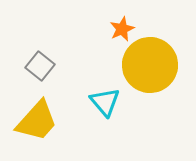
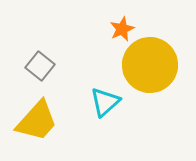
cyan triangle: rotated 28 degrees clockwise
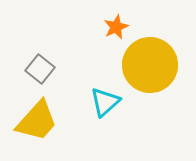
orange star: moved 6 px left, 2 px up
gray square: moved 3 px down
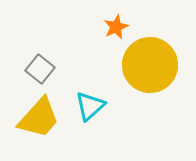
cyan triangle: moved 15 px left, 4 px down
yellow trapezoid: moved 2 px right, 3 px up
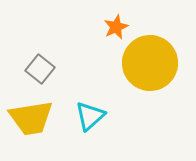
yellow circle: moved 2 px up
cyan triangle: moved 10 px down
yellow trapezoid: moved 8 px left; rotated 39 degrees clockwise
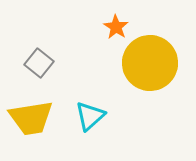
orange star: rotated 15 degrees counterclockwise
gray square: moved 1 px left, 6 px up
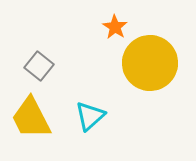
orange star: moved 1 px left
gray square: moved 3 px down
yellow trapezoid: rotated 72 degrees clockwise
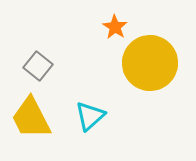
gray square: moved 1 px left
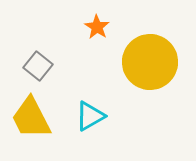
orange star: moved 18 px left
yellow circle: moved 1 px up
cyan triangle: rotated 12 degrees clockwise
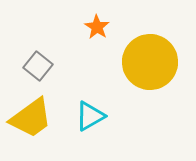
yellow trapezoid: rotated 99 degrees counterclockwise
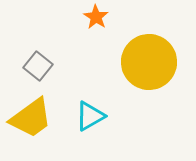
orange star: moved 1 px left, 10 px up
yellow circle: moved 1 px left
